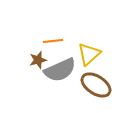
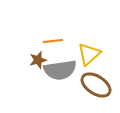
gray semicircle: rotated 16 degrees clockwise
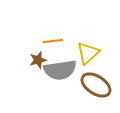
yellow triangle: moved 1 px left, 1 px up
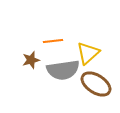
brown star: moved 7 px left
gray semicircle: moved 3 px right
brown ellipse: moved 1 px up
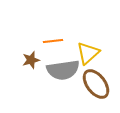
brown ellipse: rotated 20 degrees clockwise
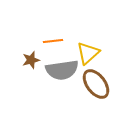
gray semicircle: moved 1 px left
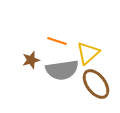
orange line: moved 4 px right; rotated 24 degrees clockwise
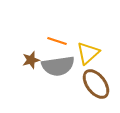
gray semicircle: moved 4 px left, 4 px up
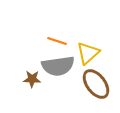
brown star: moved 1 px right, 19 px down; rotated 18 degrees clockwise
